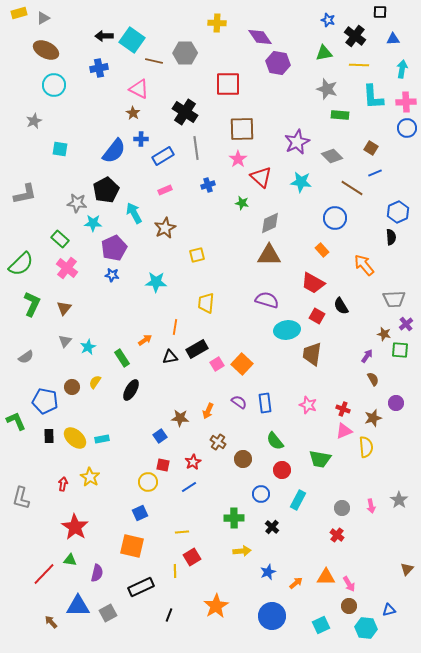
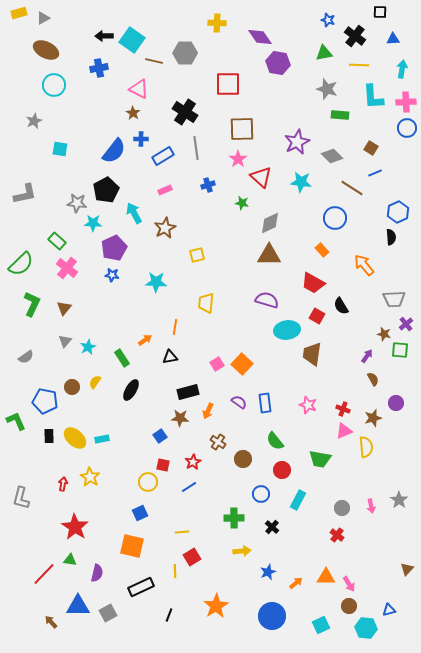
green rectangle at (60, 239): moved 3 px left, 2 px down
black rectangle at (197, 349): moved 9 px left, 43 px down; rotated 15 degrees clockwise
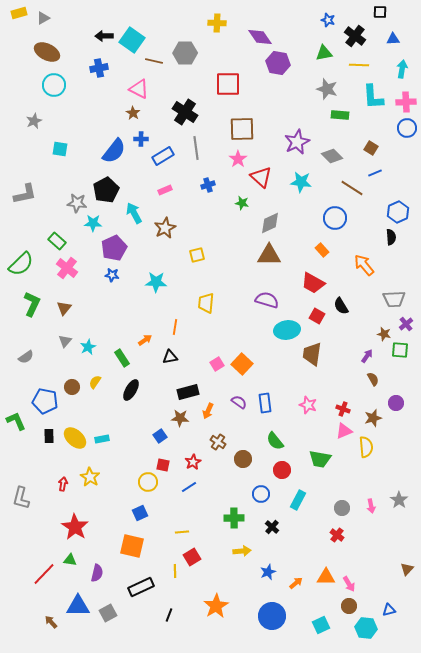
brown ellipse at (46, 50): moved 1 px right, 2 px down
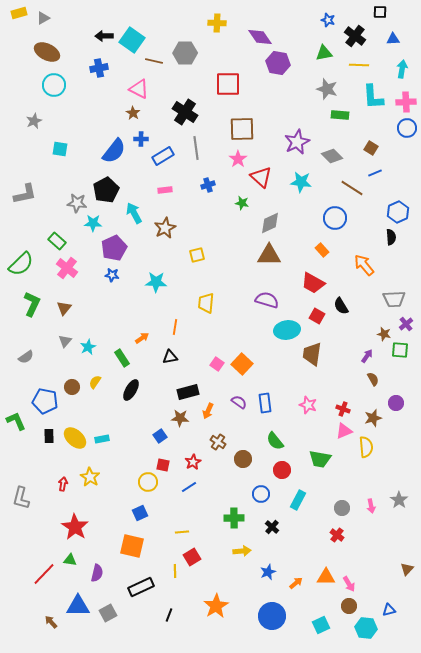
pink rectangle at (165, 190): rotated 16 degrees clockwise
orange arrow at (145, 340): moved 3 px left, 2 px up
pink square at (217, 364): rotated 24 degrees counterclockwise
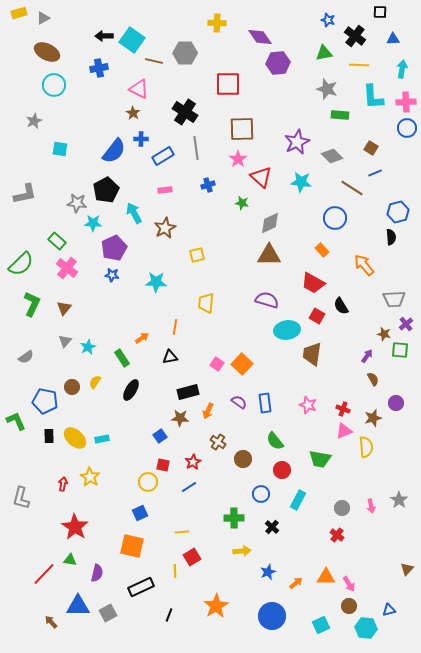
purple hexagon at (278, 63): rotated 15 degrees counterclockwise
blue hexagon at (398, 212): rotated 10 degrees clockwise
